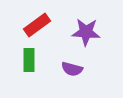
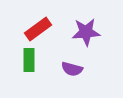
red rectangle: moved 1 px right, 4 px down
purple star: rotated 8 degrees counterclockwise
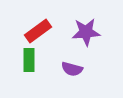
red rectangle: moved 2 px down
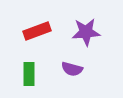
red rectangle: moved 1 px left; rotated 16 degrees clockwise
green rectangle: moved 14 px down
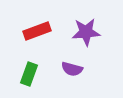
green rectangle: rotated 20 degrees clockwise
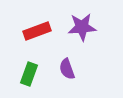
purple star: moved 4 px left, 5 px up
purple semicircle: moved 5 px left; rotated 55 degrees clockwise
